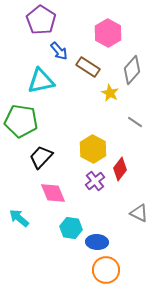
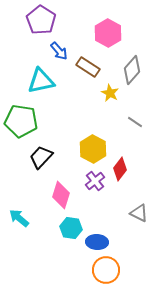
pink diamond: moved 8 px right, 2 px down; rotated 40 degrees clockwise
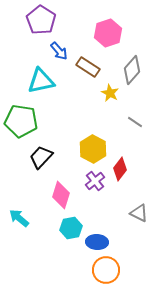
pink hexagon: rotated 12 degrees clockwise
cyan hexagon: rotated 20 degrees counterclockwise
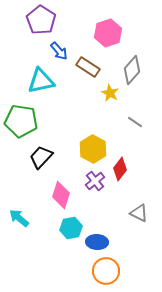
orange circle: moved 1 px down
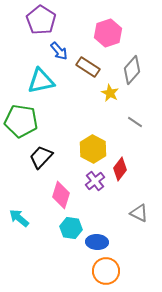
cyan hexagon: rotated 20 degrees clockwise
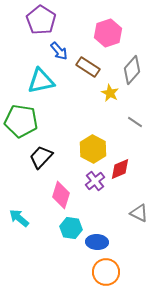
red diamond: rotated 30 degrees clockwise
orange circle: moved 1 px down
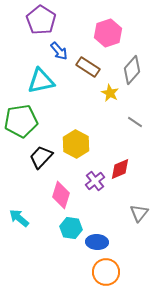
green pentagon: rotated 16 degrees counterclockwise
yellow hexagon: moved 17 px left, 5 px up
gray triangle: rotated 42 degrees clockwise
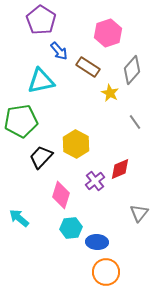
gray line: rotated 21 degrees clockwise
cyan hexagon: rotated 15 degrees counterclockwise
